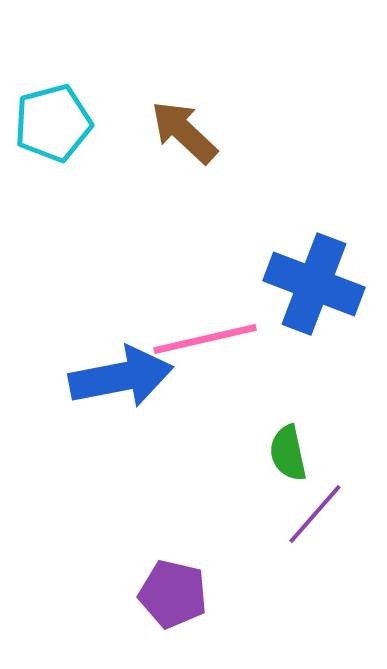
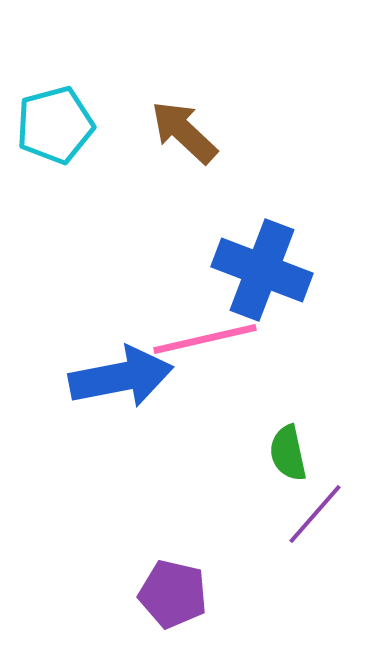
cyan pentagon: moved 2 px right, 2 px down
blue cross: moved 52 px left, 14 px up
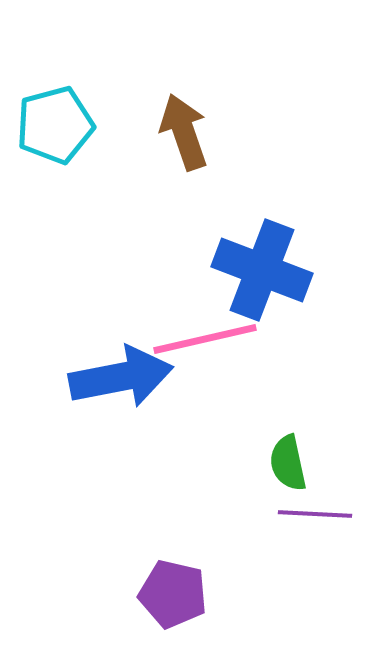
brown arrow: rotated 28 degrees clockwise
green semicircle: moved 10 px down
purple line: rotated 52 degrees clockwise
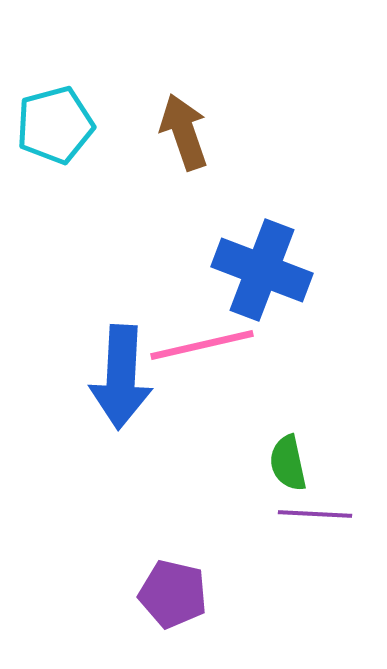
pink line: moved 3 px left, 6 px down
blue arrow: rotated 104 degrees clockwise
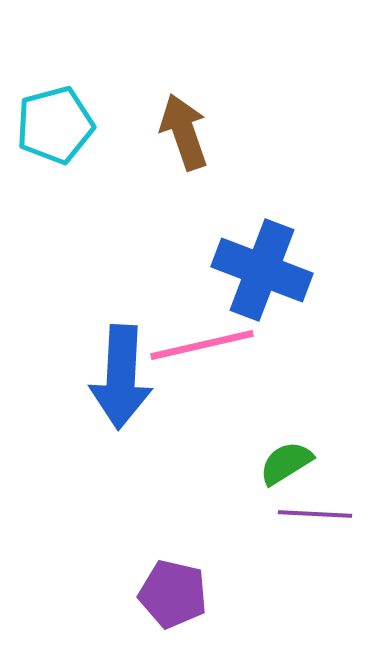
green semicircle: moved 2 px left; rotated 70 degrees clockwise
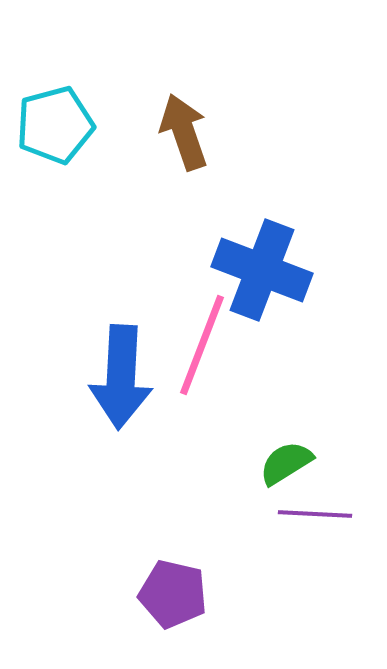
pink line: rotated 56 degrees counterclockwise
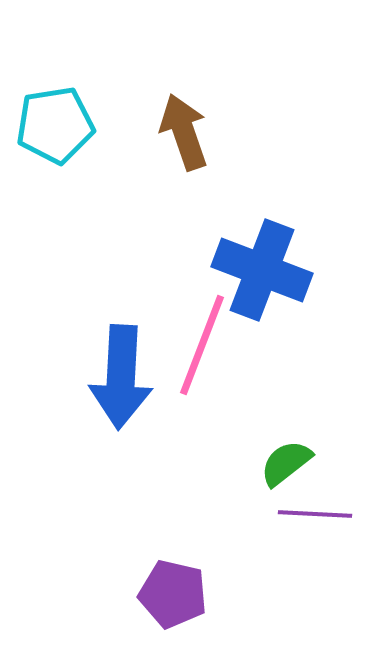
cyan pentagon: rotated 6 degrees clockwise
green semicircle: rotated 6 degrees counterclockwise
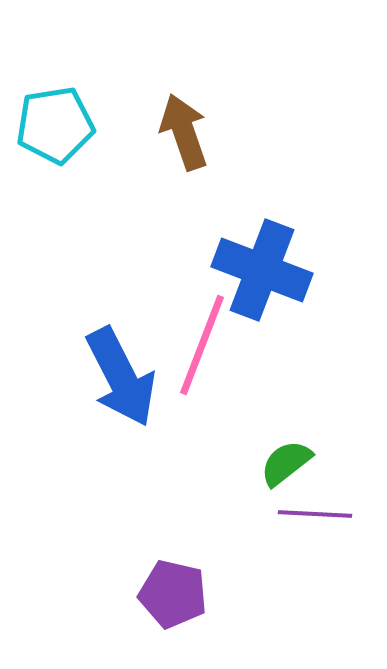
blue arrow: rotated 30 degrees counterclockwise
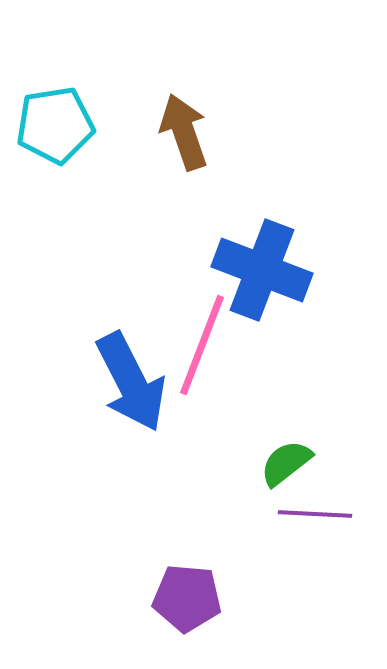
blue arrow: moved 10 px right, 5 px down
purple pentagon: moved 14 px right, 4 px down; rotated 8 degrees counterclockwise
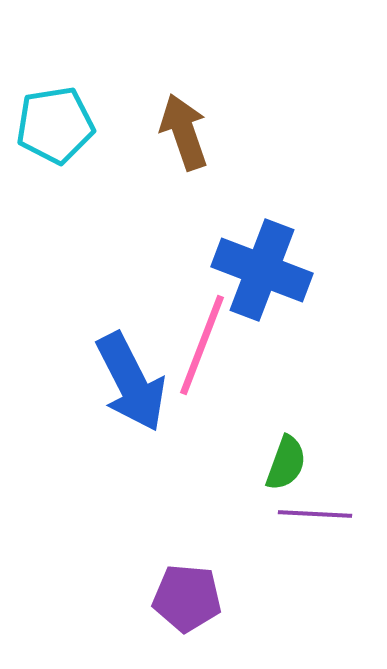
green semicircle: rotated 148 degrees clockwise
